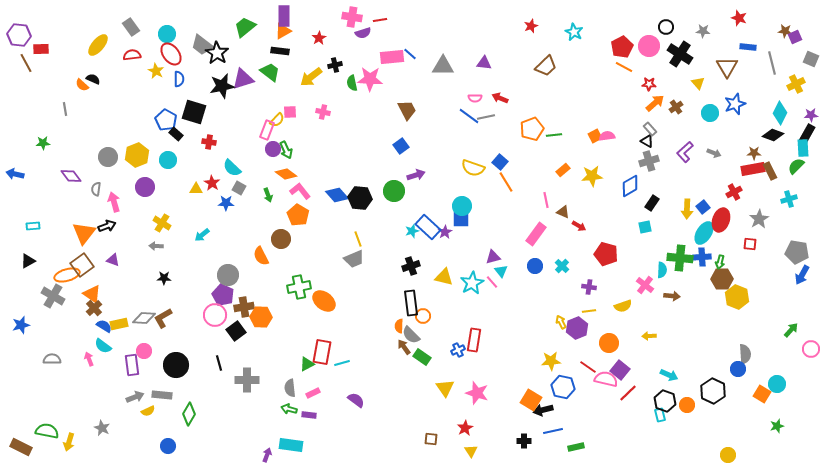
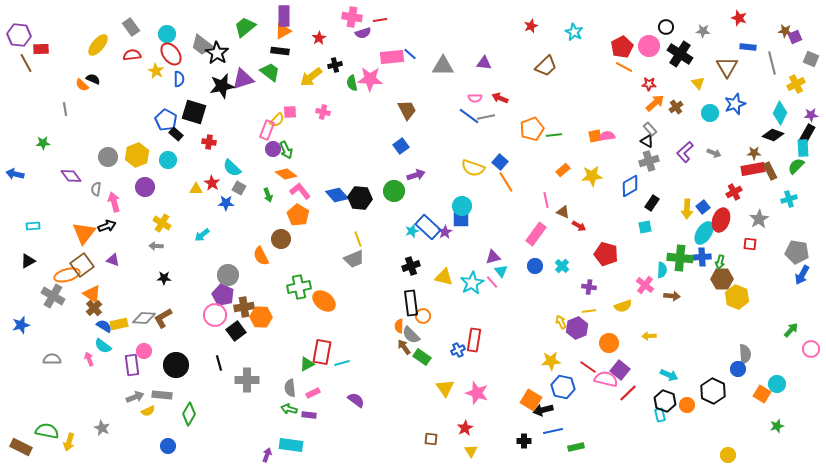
orange square at (595, 136): rotated 16 degrees clockwise
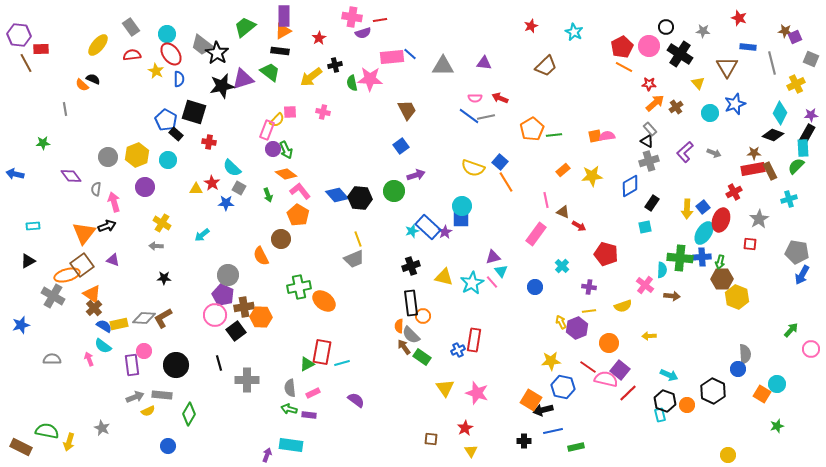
orange pentagon at (532, 129): rotated 10 degrees counterclockwise
blue circle at (535, 266): moved 21 px down
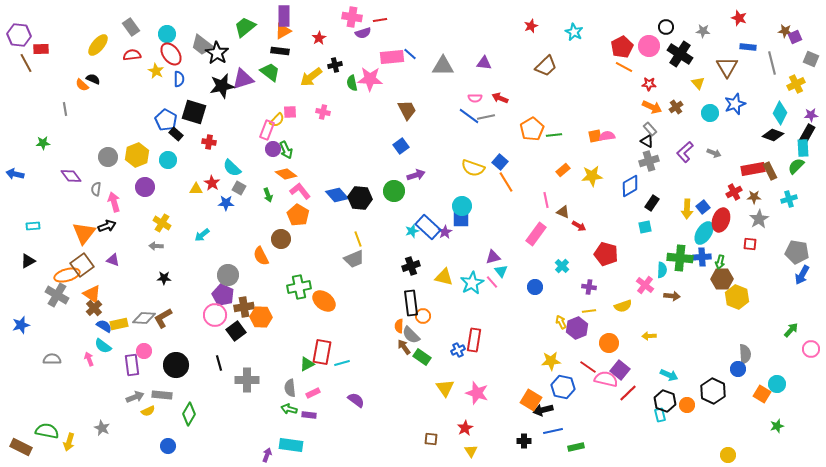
orange arrow at (655, 103): moved 3 px left, 4 px down; rotated 66 degrees clockwise
brown star at (754, 153): moved 44 px down
gray cross at (53, 296): moved 4 px right, 1 px up
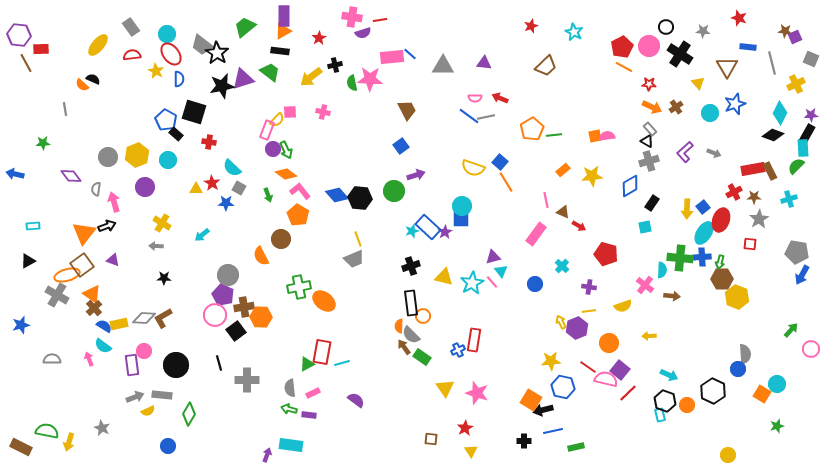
blue circle at (535, 287): moved 3 px up
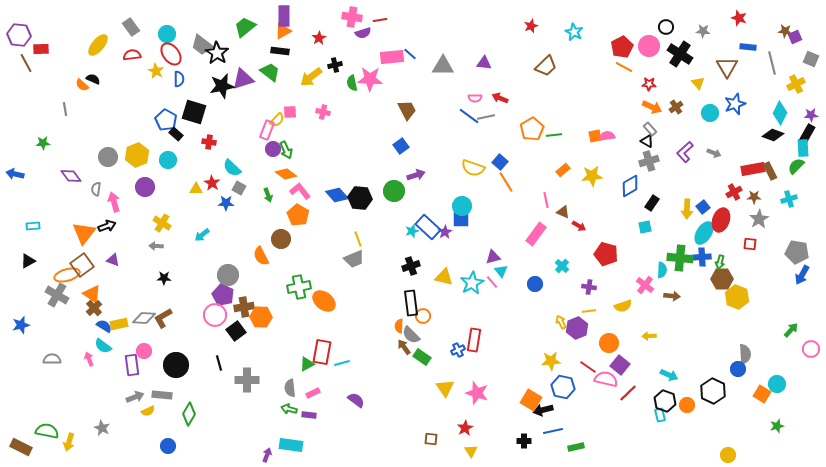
purple square at (620, 370): moved 5 px up
